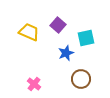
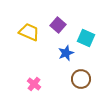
cyan square: rotated 36 degrees clockwise
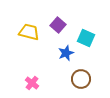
yellow trapezoid: rotated 10 degrees counterclockwise
pink cross: moved 2 px left, 1 px up
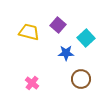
cyan square: rotated 24 degrees clockwise
blue star: rotated 21 degrees clockwise
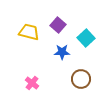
blue star: moved 4 px left, 1 px up
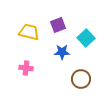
purple square: rotated 28 degrees clockwise
pink cross: moved 6 px left, 15 px up; rotated 32 degrees counterclockwise
